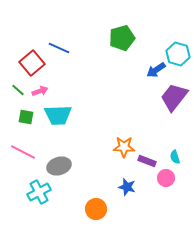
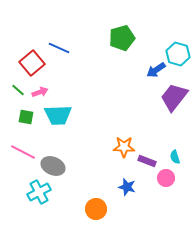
pink arrow: moved 1 px down
gray ellipse: moved 6 px left; rotated 40 degrees clockwise
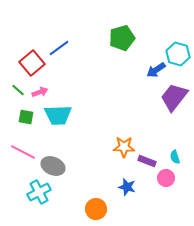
blue line: rotated 60 degrees counterclockwise
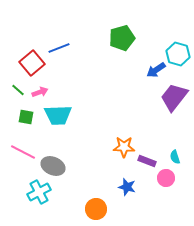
blue line: rotated 15 degrees clockwise
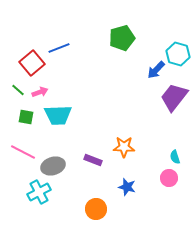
blue arrow: rotated 12 degrees counterclockwise
purple rectangle: moved 54 px left, 1 px up
gray ellipse: rotated 40 degrees counterclockwise
pink circle: moved 3 px right
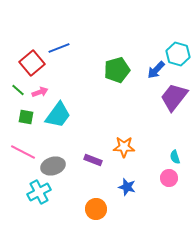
green pentagon: moved 5 px left, 32 px down
cyan trapezoid: rotated 52 degrees counterclockwise
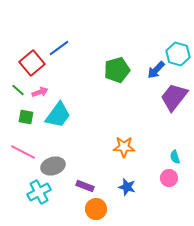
blue line: rotated 15 degrees counterclockwise
purple rectangle: moved 8 px left, 26 px down
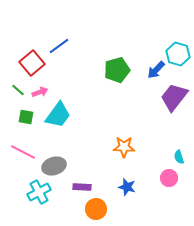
blue line: moved 2 px up
cyan semicircle: moved 4 px right
gray ellipse: moved 1 px right
purple rectangle: moved 3 px left, 1 px down; rotated 18 degrees counterclockwise
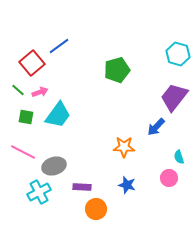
blue arrow: moved 57 px down
blue star: moved 2 px up
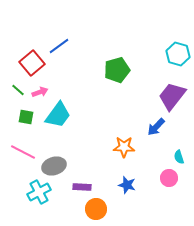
purple trapezoid: moved 2 px left, 1 px up
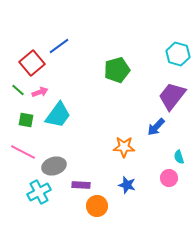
green square: moved 3 px down
purple rectangle: moved 1 px left, 2 px up
orange circle: moved 1 px right, 3 px up
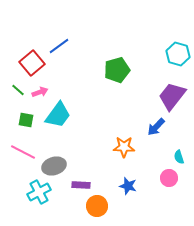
blue star: moved 1 px right, 1 px down
